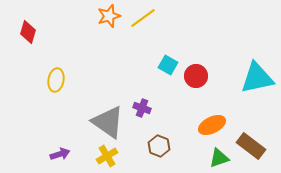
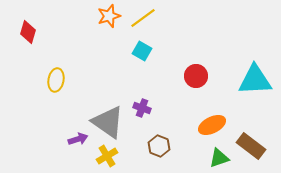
cyan square: moved 26 px left, 14 px up
cyan triangle: moved 2 px left, 2 px down; rotated 9 degrees clockwise
purple arrow: moved 18 px right, 15 px up
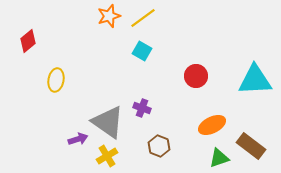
red diamond: moved 9 px down; rotated 35 degrees clockwise
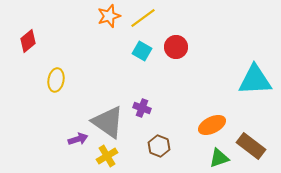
red circle: moved 20 px left, 29 px up
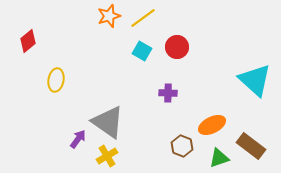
red circle: moved 1 px right
cyan triangle: rotated 45 degrees clockwise
purple cross: moved 26 px right, 15 px up; rotated 18 degrees counterclockwise
purple arrow: rotated 36 degrees counterclockwise
brown hexagon: moved 23 px right
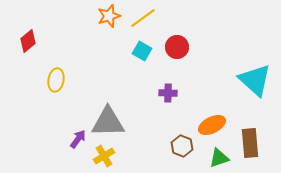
gray triangle: rotated 36 degrees counterclockwise
brown rectangle: moved 1 px left, 3 px up; rotated 48 degrees clockwise
yellow cross: moved 3 px left
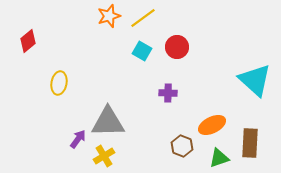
yellow ellipse: moved 3 px right, 3 px down
brown rectangle: rotated 8 degrees clockwise
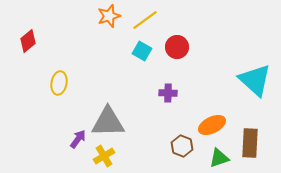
yellow line: moved 2 px right, 2 px down
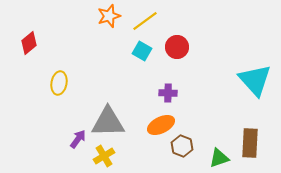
yellow line: moved 1 px down
red diamond: moved 1 px right, 2 px down
cyan triangle: rotated 6 degrees clockwise
orange ellipse: moved 51 px left
